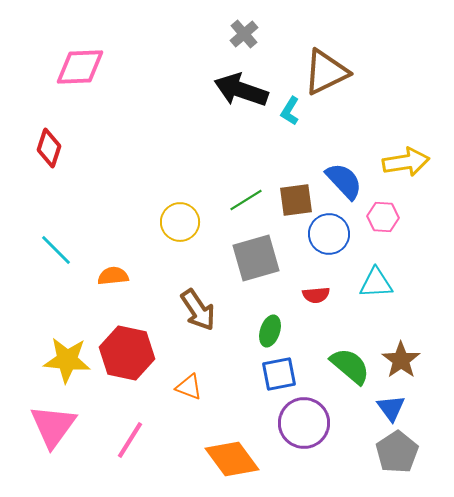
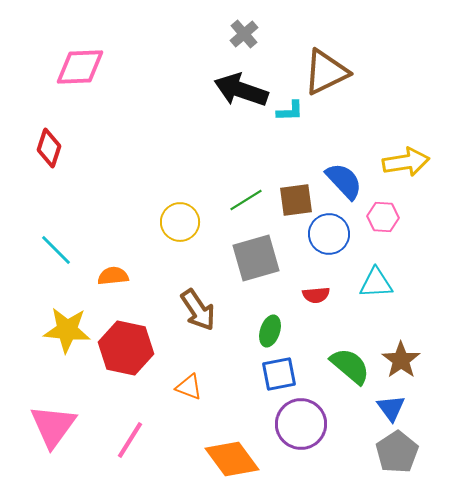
cyan L-shape: rotated 124 degrees counterclockwise
red hexagon: moved 1 px left, 5 px up
yellow star: moved 30 px up
purple circle: moved 3 px left, 1 px down
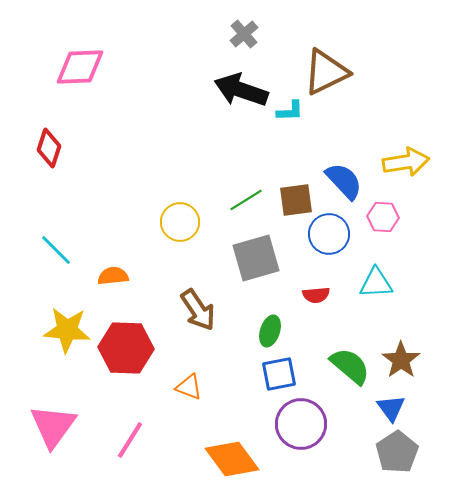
red hexagon: rotated 10 degrees counterclockwise
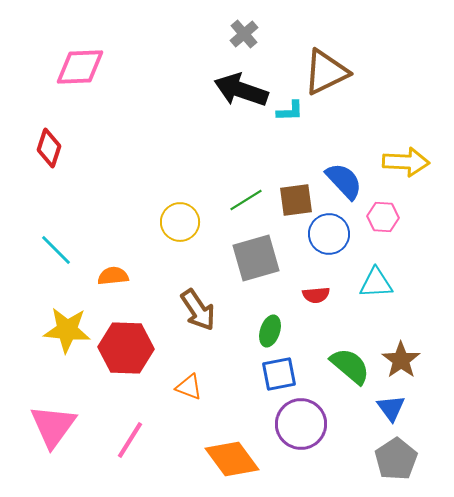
yellow arrow: rotated 12 degrees clockwise
gray pentagon: moved 1 px left, 7 px down
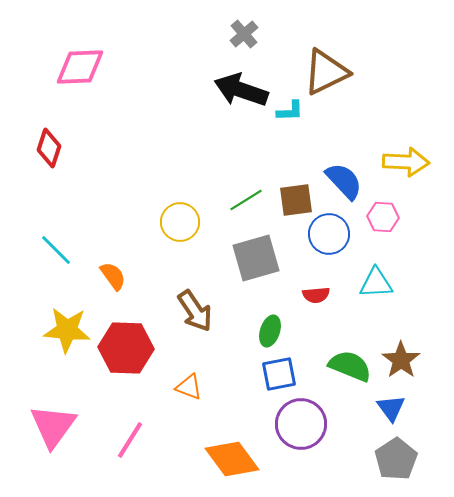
orange semicircle: rotated 60 degrees clockwise
brown arrow: moved 3 px left, 1 px down
green semicircle: rotated 18 degrees counterclockwise
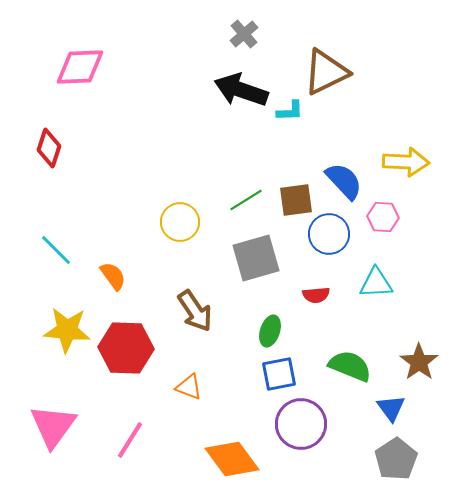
brown star: moved 18 px right, 2 px down
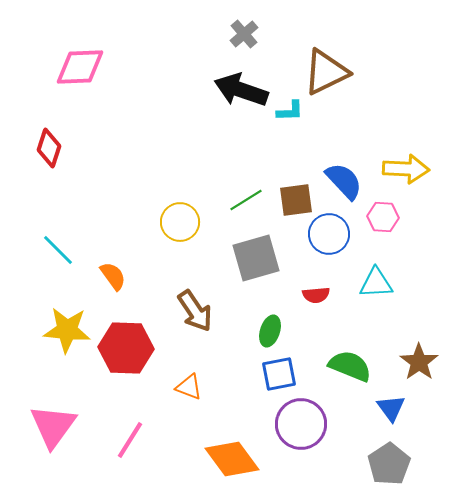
yellow arrow: moved 7 px down
cyan line: moved 2 px right
gray pentagon: moved 7 px left, 5 px down
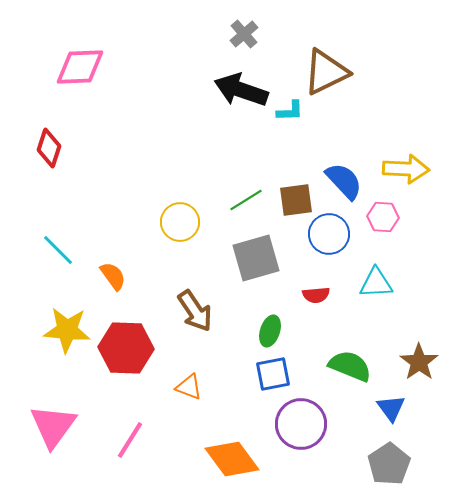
blue square: moved 6 px left
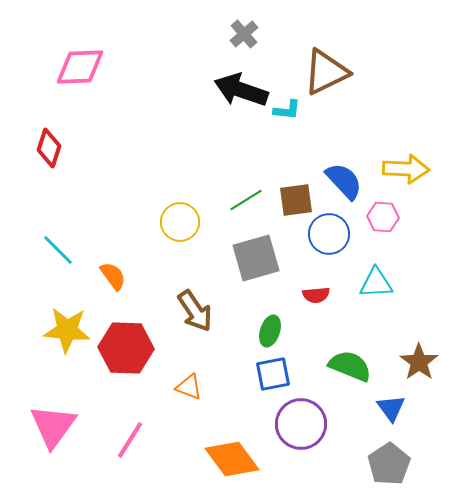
cyan L-shape: moved 3 px left, 1 px up; rotated 8 degrees clockwise
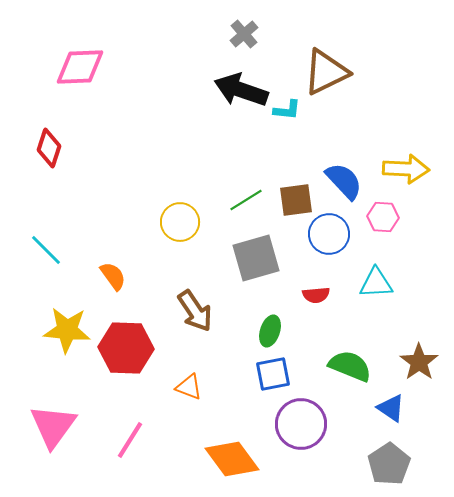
cyan line: moved 12 px left
blue triangle: rotated 20 degrees counterclockwise
